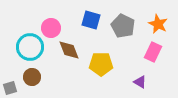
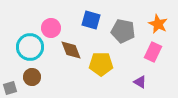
gray pentagon: moved 5 px down; rotated 15 degrees counterclockwise
brown diamond: moved 2 px right
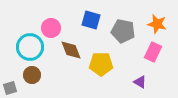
orange star: moved 1 px left; rotated 12 degrees counterclockwise
brown circle: moved 2 px up
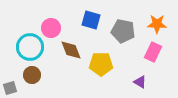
orange star: rotated 12 degrees counterclockwise
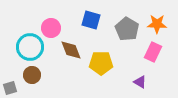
gray pentagon: moved 4 px right, 2 px up; rotated 20 degrees clockwise
yellow pentagon: moved 1 px up
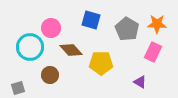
brown diamond: rotated 20 degrees counterclockwise
brown circle: moved 18 px right
gray square: moved 8 px right
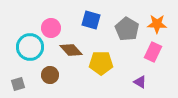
gray square: moved 4 px up
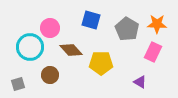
pink circle: moved 1 px left
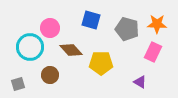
gray pentagon: rotated 15 degrees counterclockwise
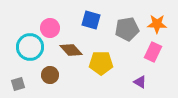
gray pentagon: rotated 25 degrees counterclockwise
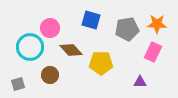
purple triangle: rotated 32 degrees counterclockwise
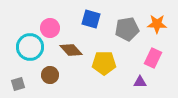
blue square: moved 1 px up
pink rectangle: moved 6 px down
yellow pentagon: moved 3 px right
